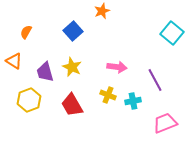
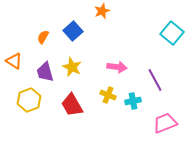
orange semicircle: moved 17 px right, 5 px down
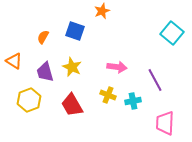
blue square: moved 2 px right; rotated 30 degrees counterclockwise
pink trapezoid: rotated 65 degrees counterclockwise
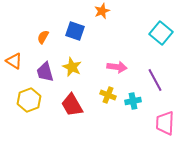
cyan square: moved 11 px left
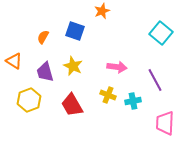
yellow star: moved 1 px right, 1 px up
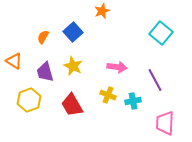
blue square: moved 2 px left, 1 px down; rotated 30 degrees clockwise
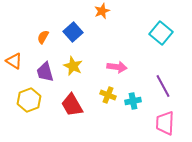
purple line: moved 8 px right, 6 px down
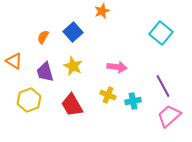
pink trapezoid: moved 4 px right, 7 px up; rotated 45 degrees clockwise
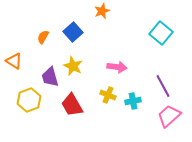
purple trapezoid: moved 5 px right, 5 px down
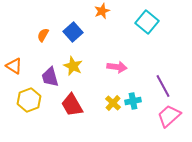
cyan square: moved 14 px left, 11 px up
orange semicircle: moved 2 px up
orange triangle: moved 5 px down
yellow cross: moved 5 px right, 8 px down; rotated 21 degrees clockwise
